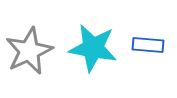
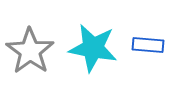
gray star: moved 1 px right; rotated 12 degrees counterclockwise
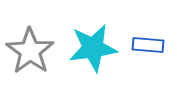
cyan star: rotated 18 degrees counterclockwise
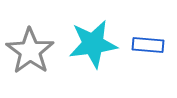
cyan star: moved 4 px up
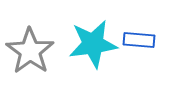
blue rectangle: moved 9 px left, 5 px up
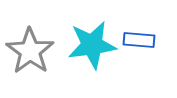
cyan star: moved 1 px left, 1 px down
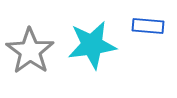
blue rectangle: moved 9 px right, 14 px up
